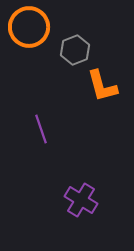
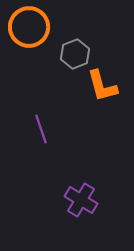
gray hexagon: moved 4 px down
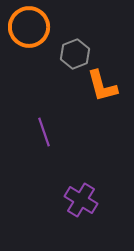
purple line: moved 3 px right, 3 px down
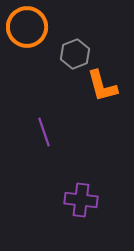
orange circle: moved 2 px left
purple cross: rotated 24 degrees counterclockwise
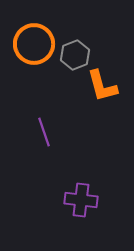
orange circle: moved 7 px right, 17 px down
gray hexagon: moved 1 px down
